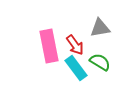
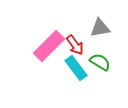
pink rectangle: rotated 56 degrees clockwise
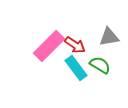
gray triangle: moved 9 px right, 9 px down
red arrow: rotated 20 degrees counterclockwise
green semicircle: moved 3 px down
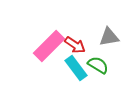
green semicircle: moved 2 px left
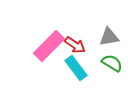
green semicircle: moved 14 px right, 2 px up
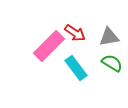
red arrow: moved 12 px up
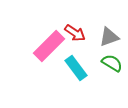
gray triangle: rotated 10 degrees counterclockwise
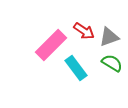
red arrow: moved 9 px right, 2 px up
pink rectangle: moved 2 px right, 1 px up
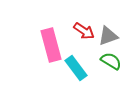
gray triangle: moved 1 px left, 1 px up
pink rectangle: rotated 60 degrees counterclockwise
green semicircle: moved 1 px left, 2 px up
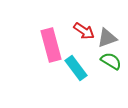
gray triangle: moved 1 px left, 2 px down
